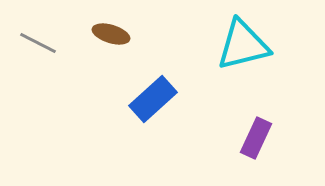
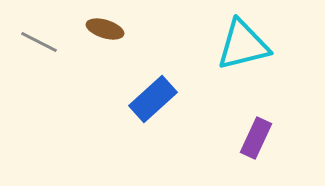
brown ellipse: moved 6 px left, 5 px up
gray line: moved 1 px right, 1 px up
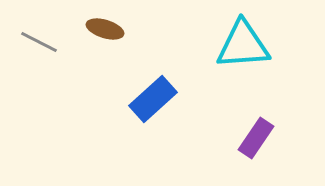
cyan triangle: rotated 10 degrees clockwise
purple rectangle: rotated 9 degrees clockwise
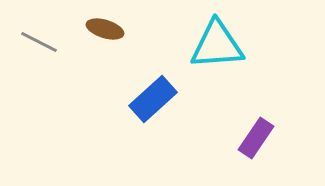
cyan triangle: moved 26 px left
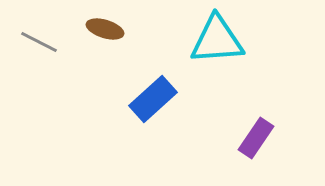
cyan triangle: moved 5 px up
